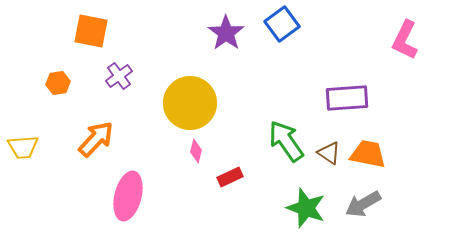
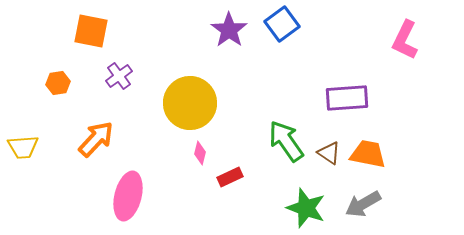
purple star: moved 3 px right, 3 px up
pink diamond: moved 4 px right, 2 px down
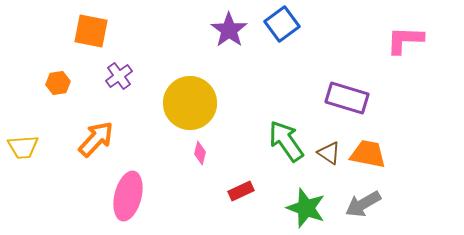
pink L-shape: rotated 66 degrees clockwise
purple rectangle: rotated 21 degrees clockwise
red rectangle: moved 11 px right, 14 px down
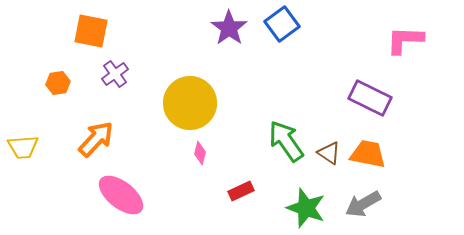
purple star: moved 2 px up
purple cross: moved 4 px left, 2 px up
purple rectangle: moved 23 px right; rotated 9 degrees clockwise
pink ellipse: moved 7 px left, 1 px up; rotated 66 degrees counterclockwise
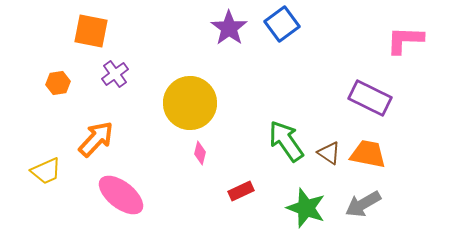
yellow trapezoid: moved 23 px right, 24 px down; rotated 20 degrees counterclockwise
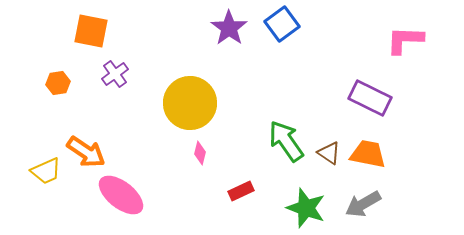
orange arrow: moved 10 px left, 13 px down; rotated 81 degrees clockwise
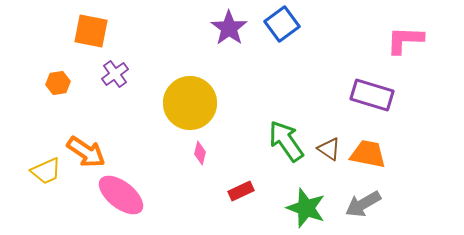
purple rectangle: moved 2 px right, 3 px up; rotated 9 degrees counterclockwise
brown triangle: moved 4 px up
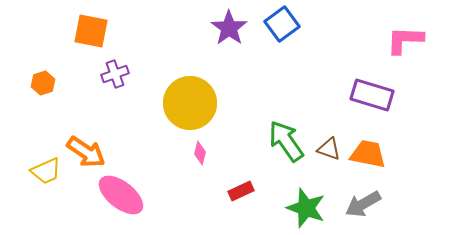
purple cross: rotated 16 degrees clockwise
orange hexagon: moved 15 px left; rotated 10 degrees counterclockwise
brown triangle: rotated 15 degrees counterclockwise
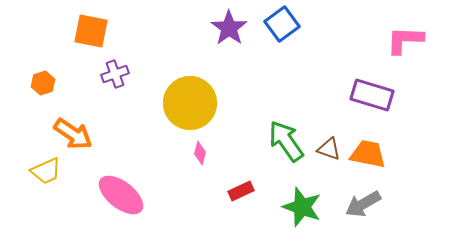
orange arrow: moved 13 px left, 18 px up
green star: moved 4 px left, 1 px up
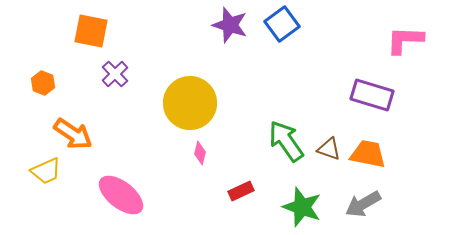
purple star: moved 1 px right, 3 px up; rotated 18 degrees counterclockwise
purple cross: rotated 24 degrees counterclockwise
orange hexagon: rotated 20 degrees counterclockwise
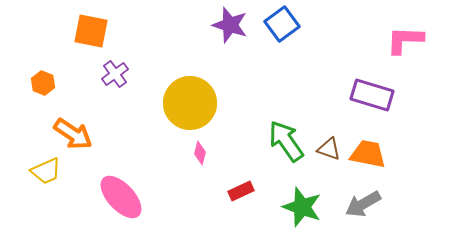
purple cross: rotated 8 degrees clockwise
pink ellipse: moved 2 px down; rotated 9 degrees clockwise
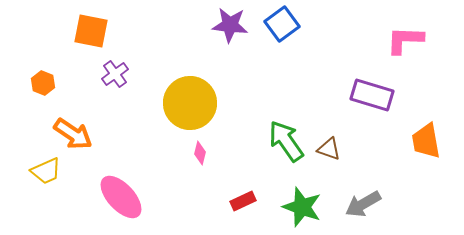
purple star: rotated 12 degrees counterclockwise
orange trapezoid: moved 58 px right, 13 px up; rotated 111 degrees counterclockwise
red rectangle: moved 2 px right, 10 px down
